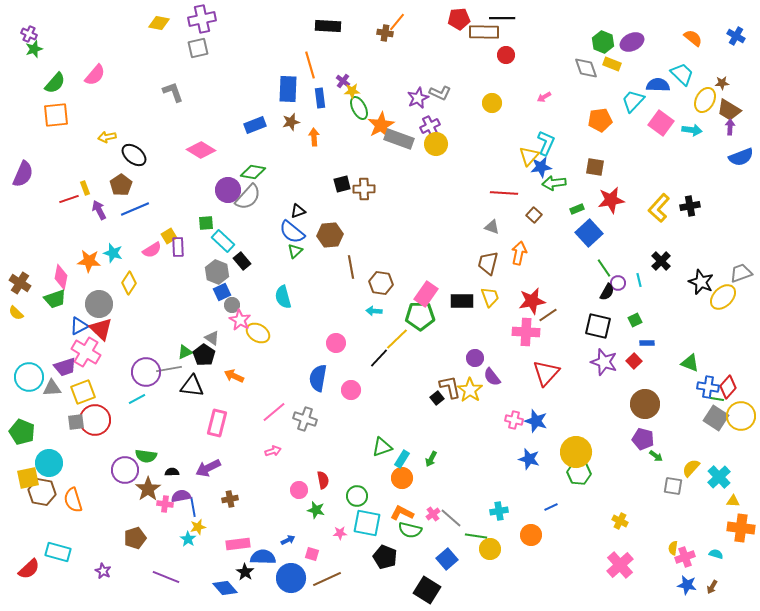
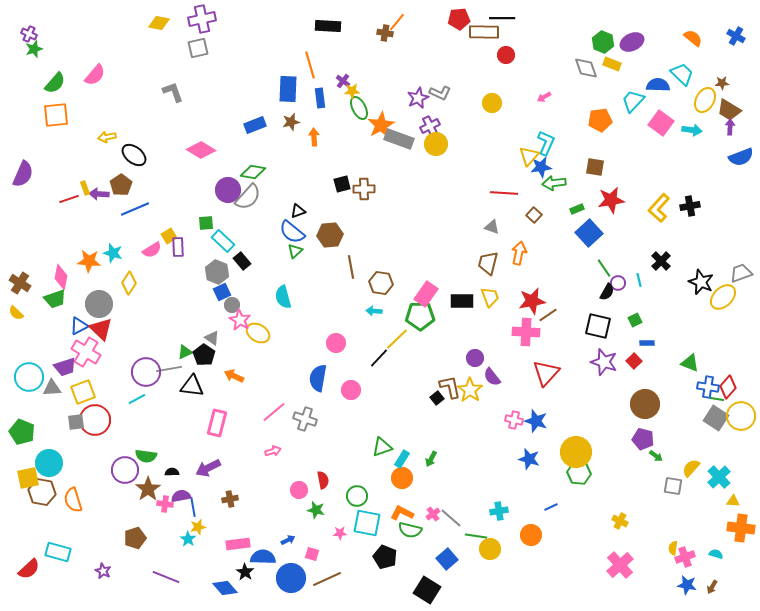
purple arrow at (99, 210): moved 16 px up; rotated 60 degrees counterclockwise
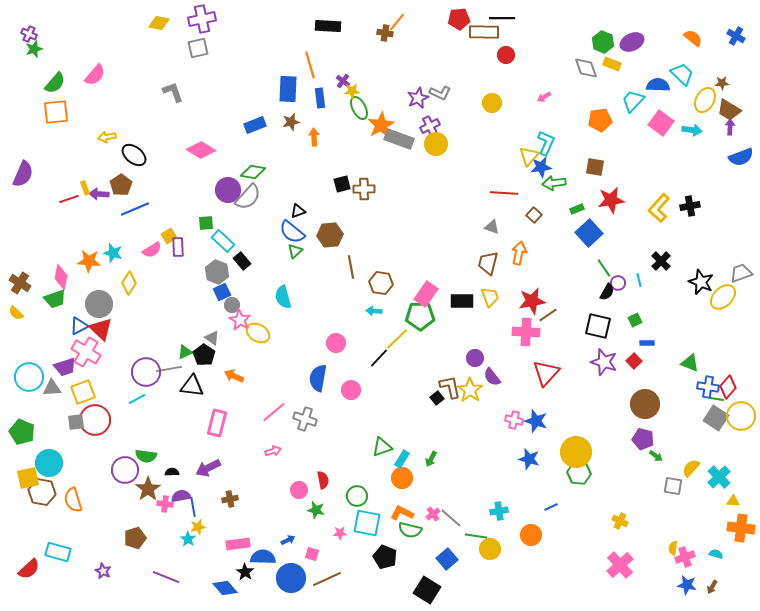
orange square at (56, 115): moved 3 px up
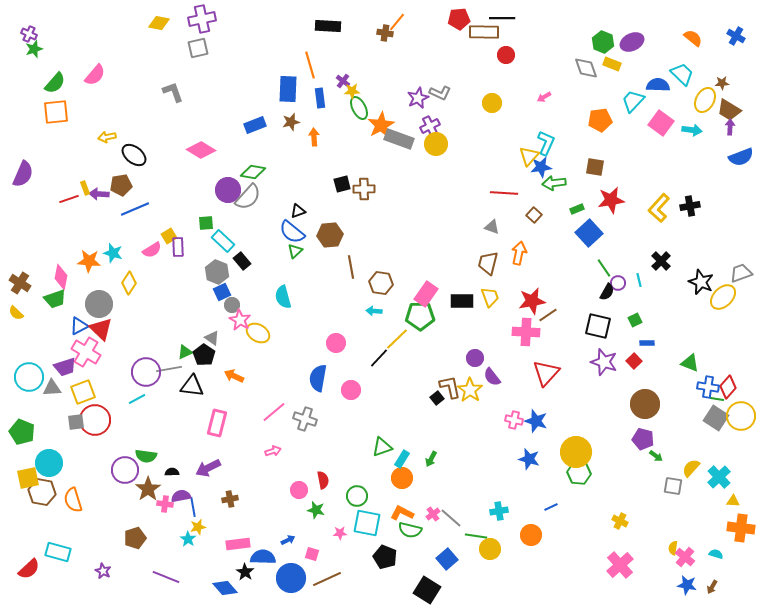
brown pentagon at (121, 185): rotated 25 degrees clockwise
pink cross at (685, 557): rotated 30 degrees counterclockwise
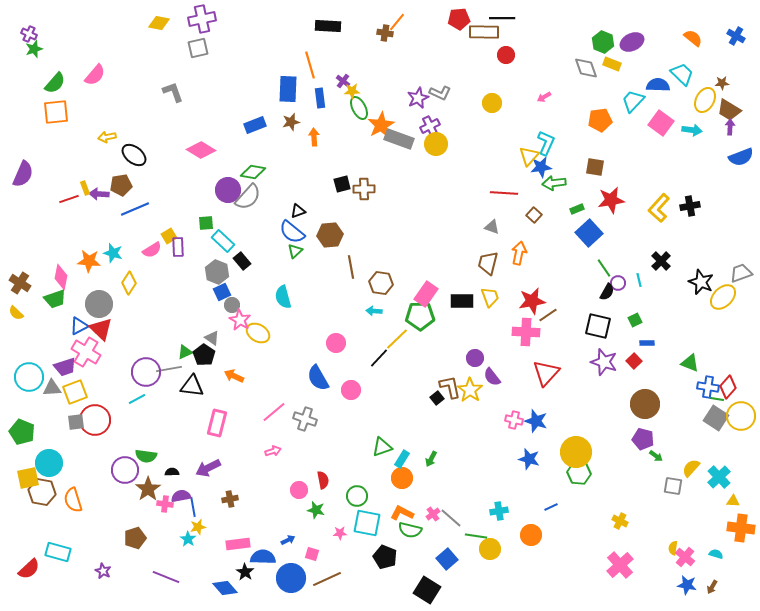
blue semicircle at (318, 378): rotated 40 degrees counterclockwise
yellow square at (83, 392): moved 8 px left
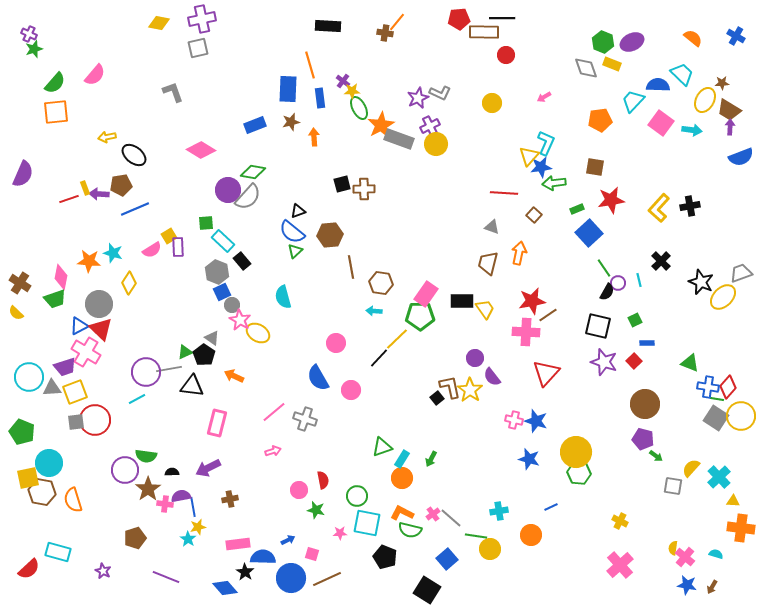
yellow trapezoid at (490, 297): moved 5 px left, 12 px down; rotated 15 degrees counterclockwise
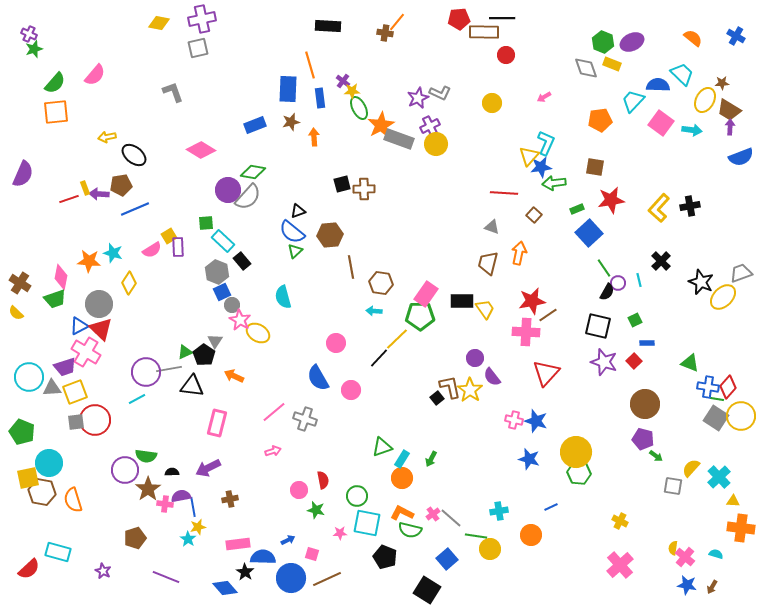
gray triangle at (212, 338): moved 3 px right, 3 px down; rotated 28 degrees clockwise
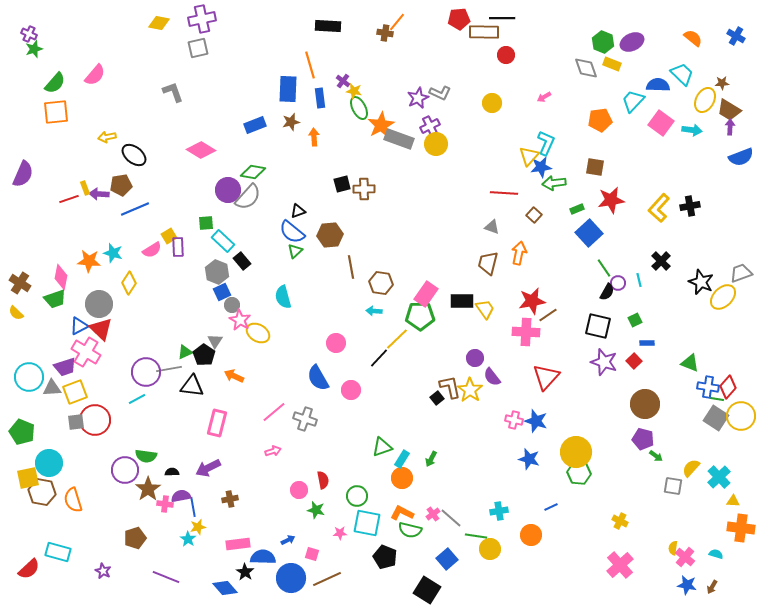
yellow star at (352, 91): moved 2 px right; rotated 14 degrees clockwise
red triangle at (546, 373): moved 4 px down
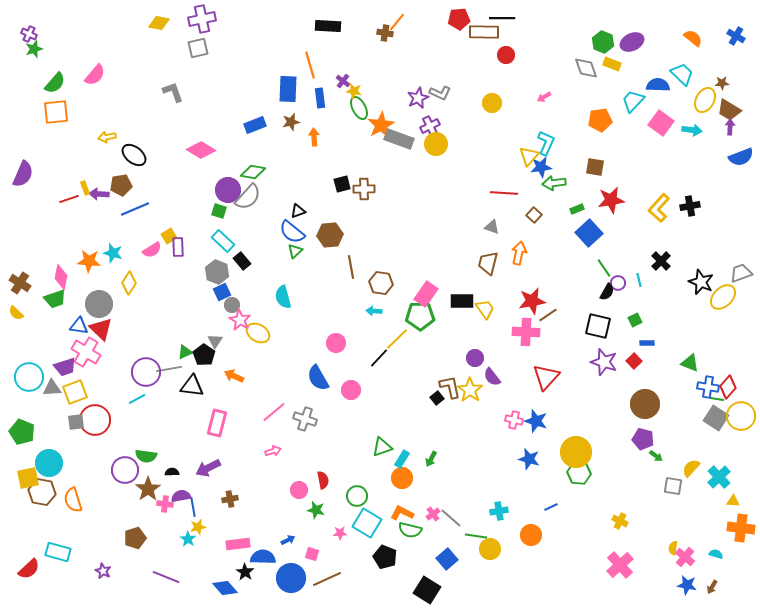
green square at (206, 223): moved 13 px right, 12 px up; rotated 21 degrees clockwise
blue triangle at (79, 326): rotated 36 degrees clockwise
cyan square at (367, 523): rotated 20 degrees clockwise
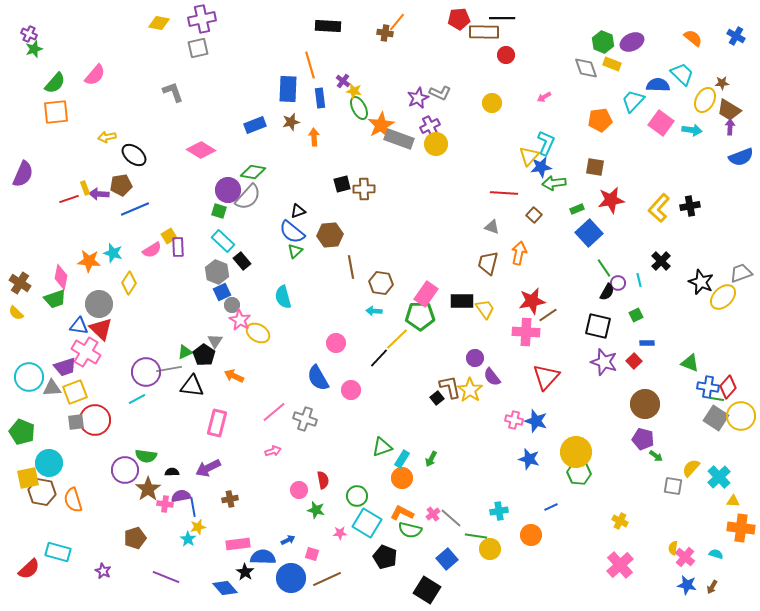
green square at (635, 320): moved 1 px right, 5 px up
